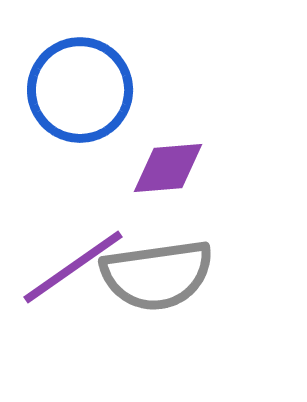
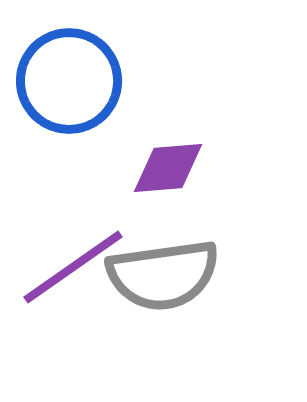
blue circle: moved 11 px left, 9 px up
gray semicircle: moved 6 px right
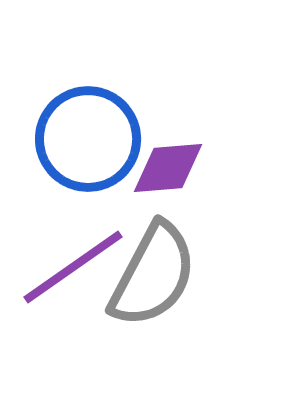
blue circle: moved 19 px right, 58 px down
gray semicircle: moved 10 px left; rotated 54 degrees counterclockwise
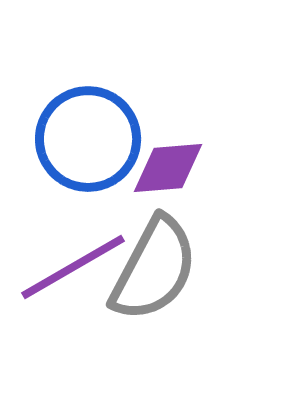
purple line: rotated 5 degrees clockwise
gray semicircle: moved 1 px right, 6 px up
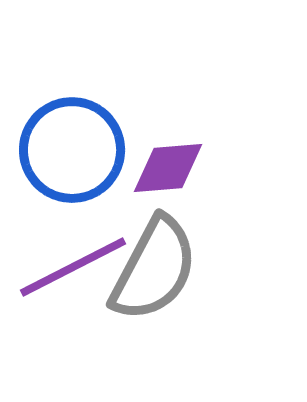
blue circle: moved 16 px left, 11 px down
purple line: rotated 3 degrees clockwise
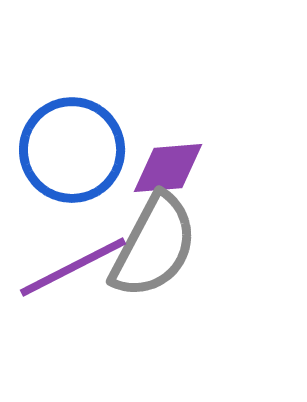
gray semicircle: moved 23 px up
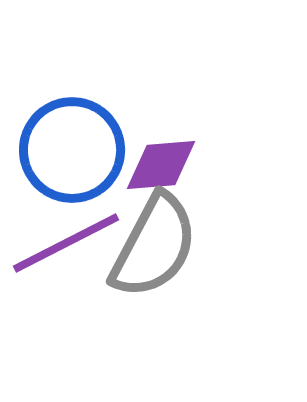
purple diamond: moved 7 px left, 3 px up
purple line: moved 7 px left, 24 px up
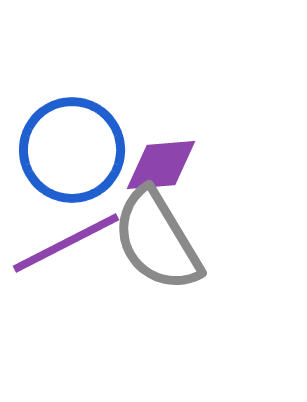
gray semicircle: moved 3 px right, 6 px up; rotated 121 degrees clockwise
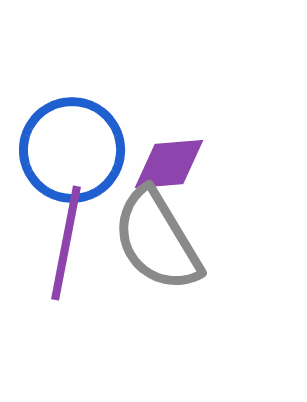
purple diamond: moved 8 px right, 1 px up
purple line: rotated 52 degrees counterclockwise
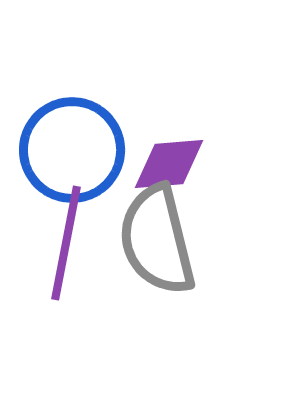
gray semicircle: rotated 17 degrees clockwise
